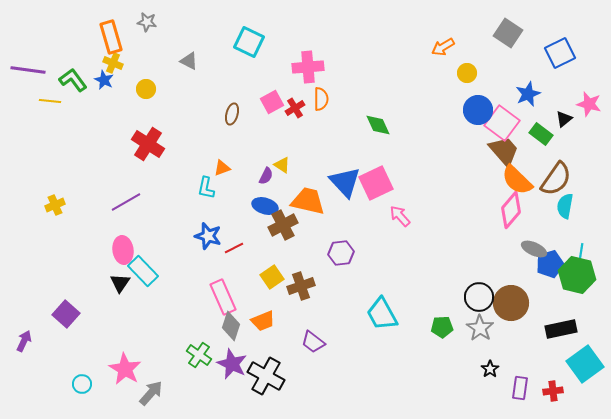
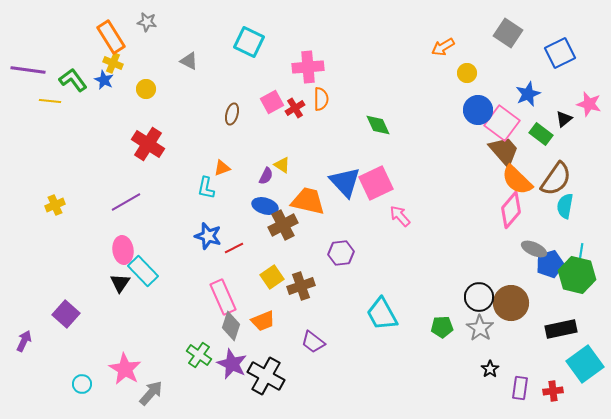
orange rectangle at (111, 37): rotated 16 degrees counterclockwise
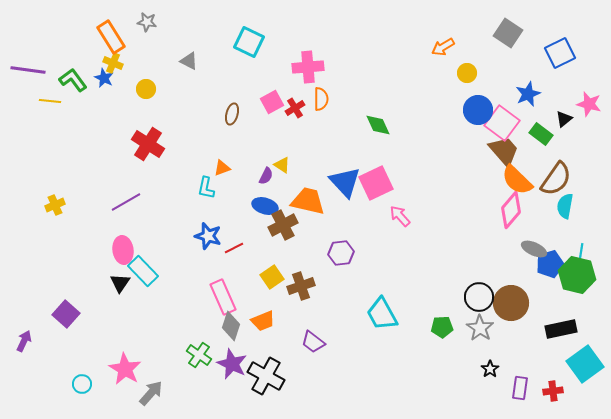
blue star at (104, 80): moved 2 px up
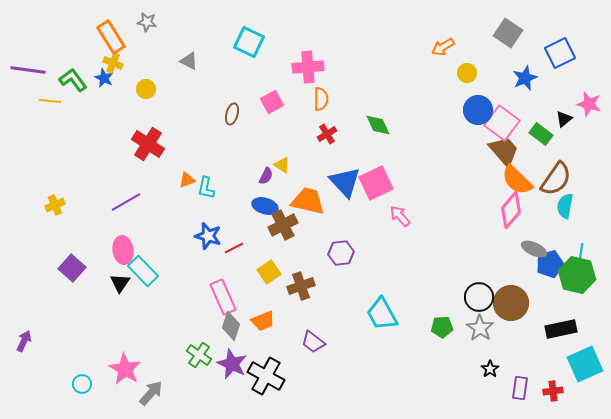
blue star at (528, 94): moved 3 px left, 16 px up
red cross at (295, 108): moved 32 px right, 26 px down
orange triangle at (222, 168): moved 35 px left, 12 px down
yellow square at (272, 277): moved 3 px left, 5 px up
purple square at (66, 314): moved 6 px right, 46 px up
cyan square at (585, 364): rotated 12 degrees clockwise
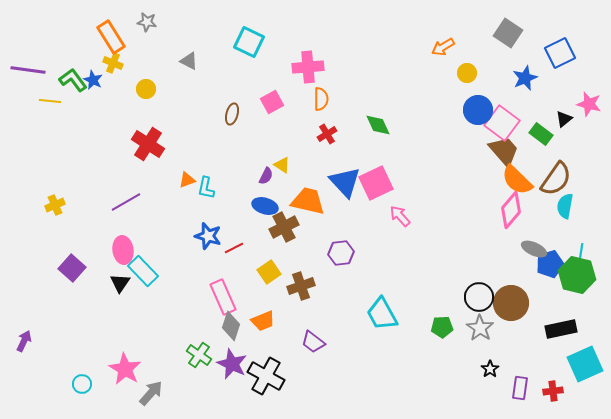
blue star at (104, 78): moved 11 px left, 2 px down
brown cross at (283, 225): moved 1 px right, 2 px down
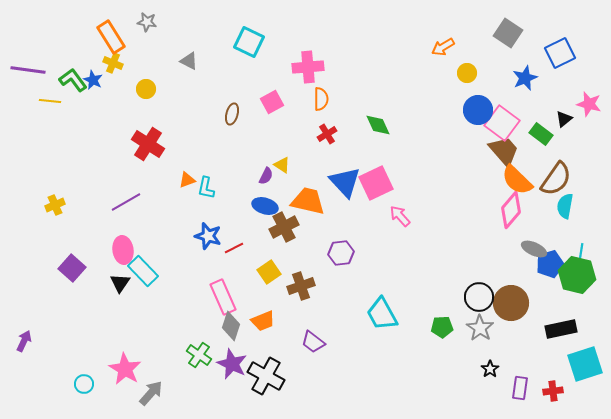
cyan square at (585, 364): rotated 6 degrees clockwise
cyan circle at (82, 384): moved 2 px right
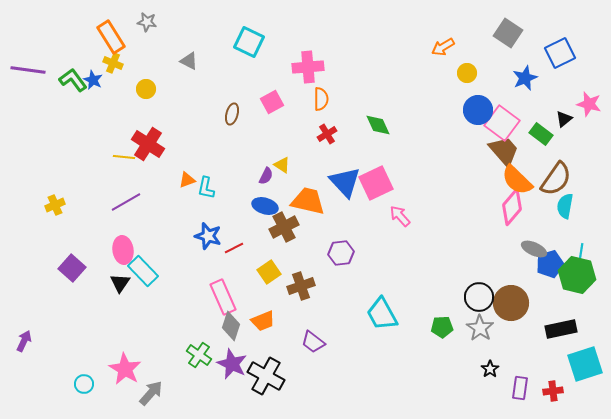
yellow line at (50, 101): moved 74 px right, 56 px down
pink diamond at (511, 210): moved 1 px right, 3 px up
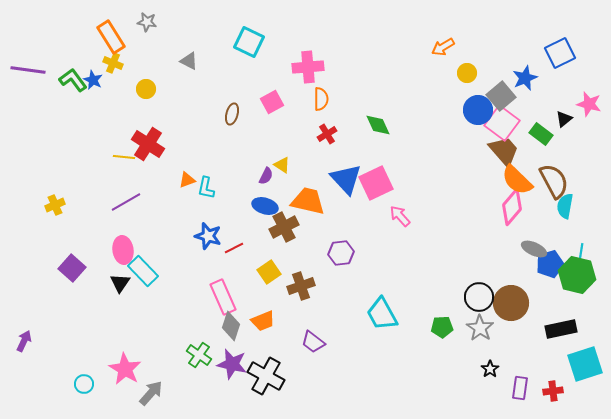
gray square at (508, 33): moved 7 px left, 63 px down; rotated 16 degrees clockwise
brown semicircle at (556, 179): moved 2 px left, 2 px down; rotated 63 degrees counterclockwise
blue triangle at (345, 182): moved 1 px right, 3 px up
purple star at (232, 364): rotated 12 degrees counterclockwise
